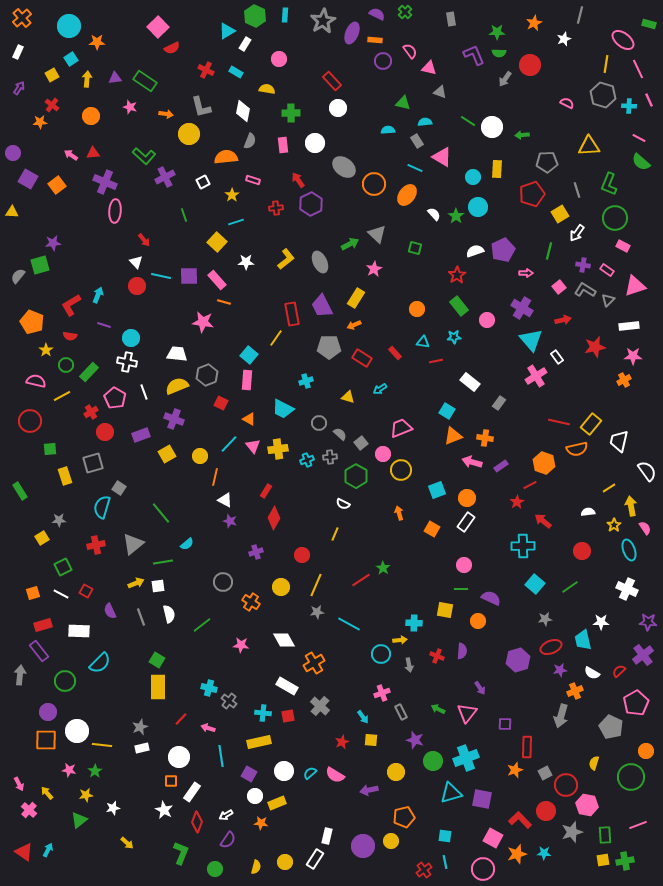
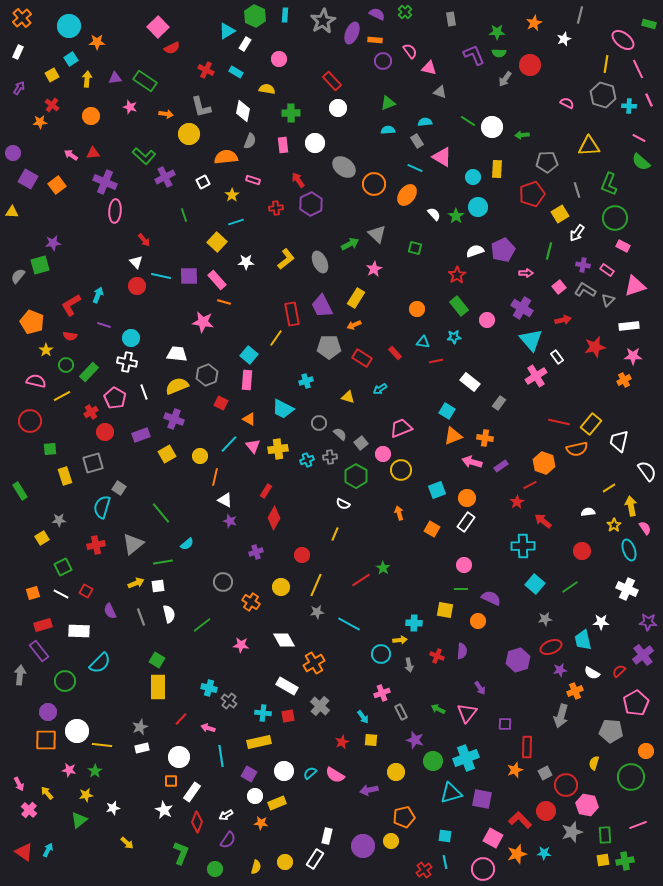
green triangle at (403, 103): moved 15 px left; rotated 35 degrees counterclockwise
gray pentagon at (611, 727): moved 4 px down; rotated 20 degrees counterclockwise
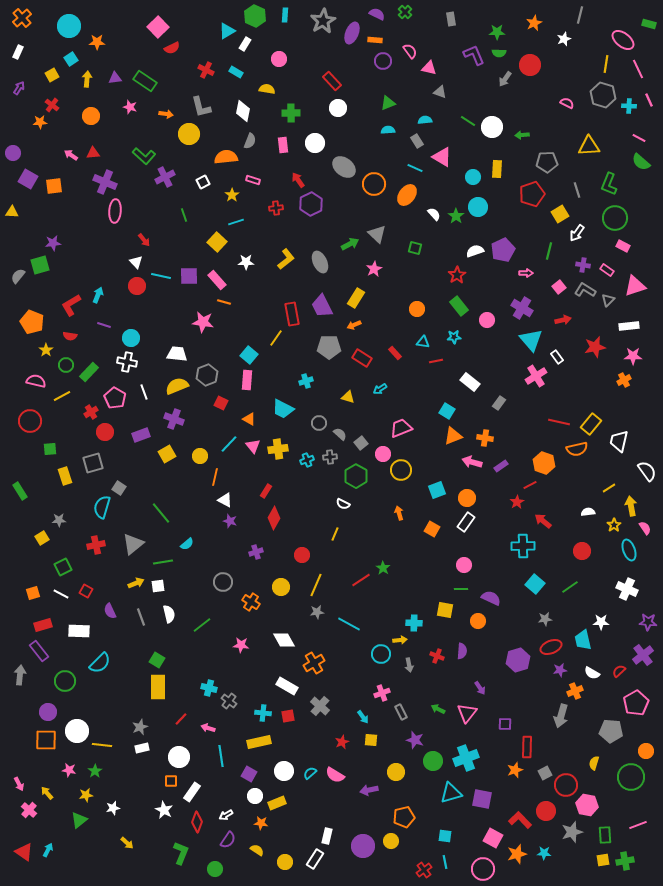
cyan semicircle at (425, 122): moved 2 px up
orange square at (57, 185): moved 3 px left, 1 px down; rotated 30 degrees clockwise
yellow semicircle at (256, 867): moved 1 px right, 17 px up; rotated 72 degrees counterclockwise
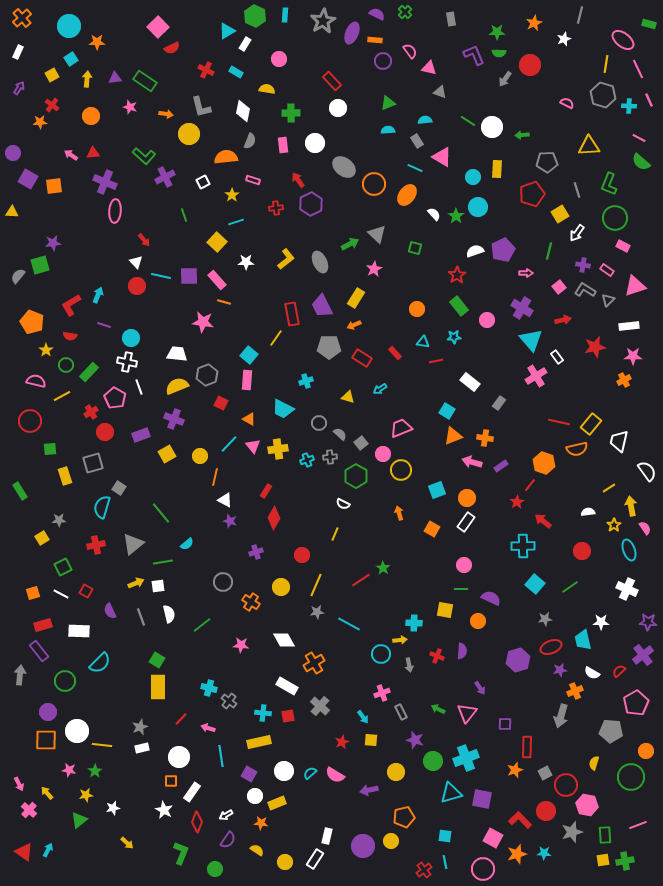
white line at (144, 392): moved 5 px left, 5 px up
red line at (530, 485): rotated 24 degrees counterclockwise
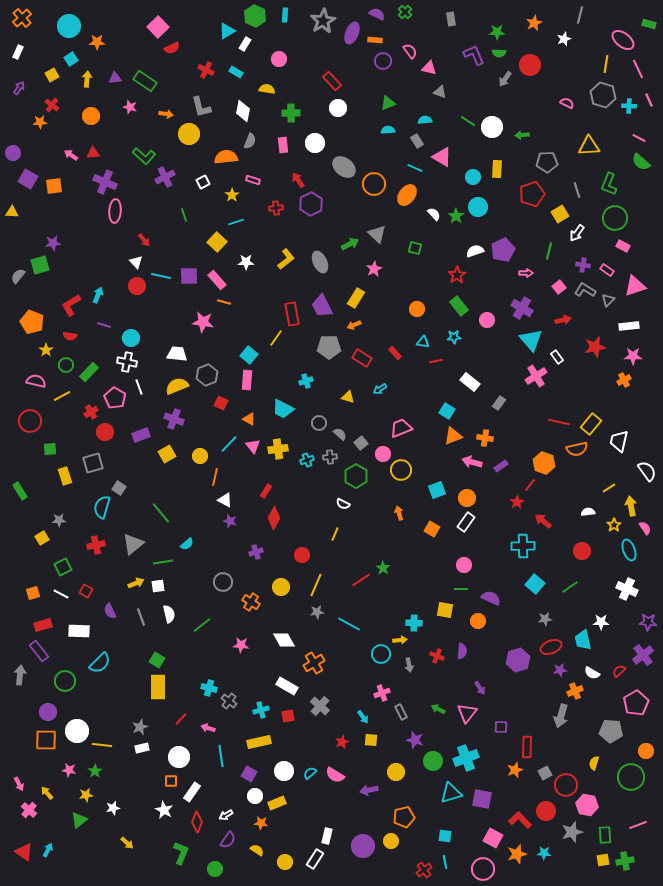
cyan cross at (263, 713): moved 2 px left, 3 px up; rotated 21 degrees counterclockwise
purple square at (505, 724): moved 4 px left, 3 px down
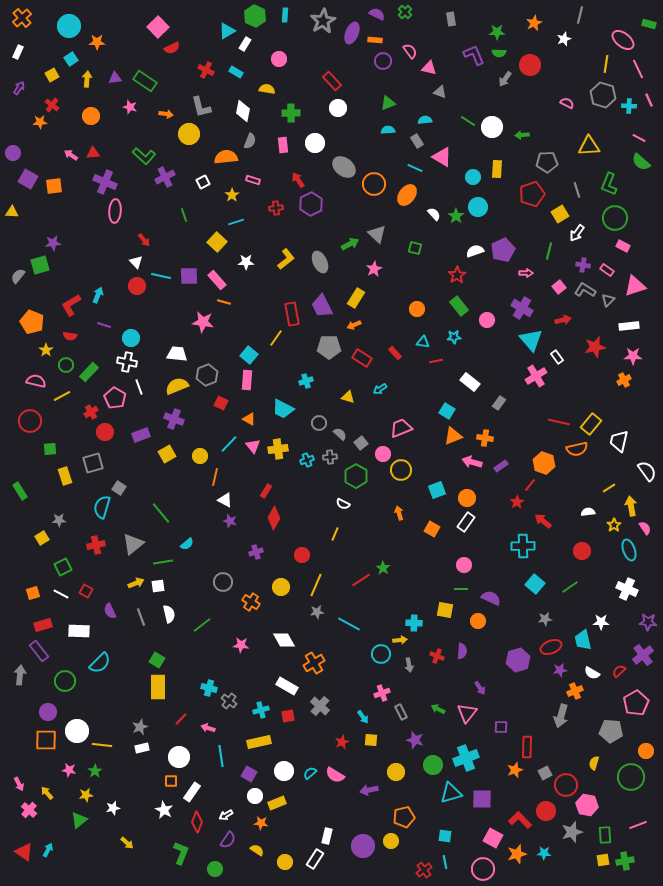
green circle at (433, 761): moved 4 px down
purple square at (482, 799): rotated 10 degrees counterclockwise
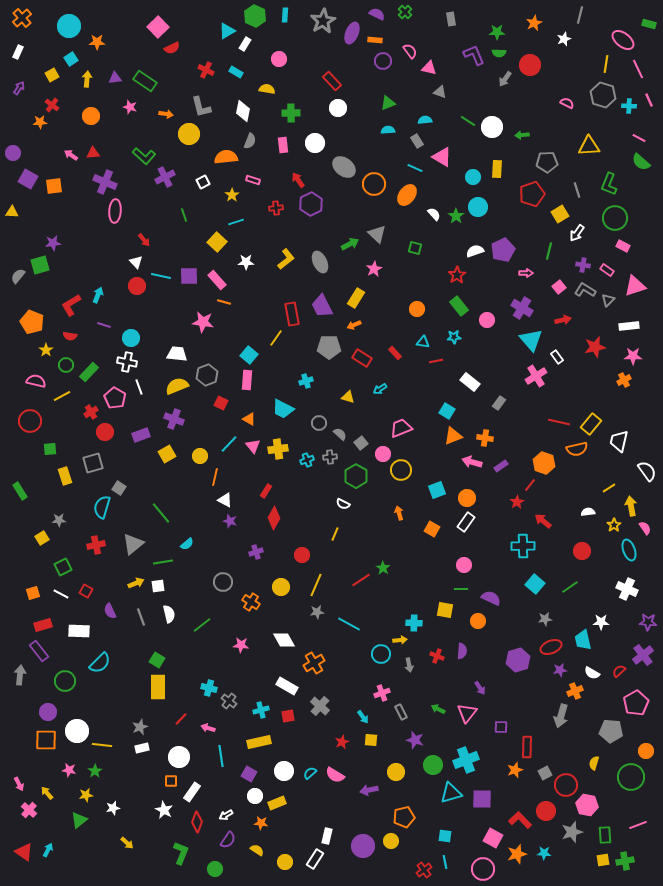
cyan cross at (466, 758): moved 2 px down
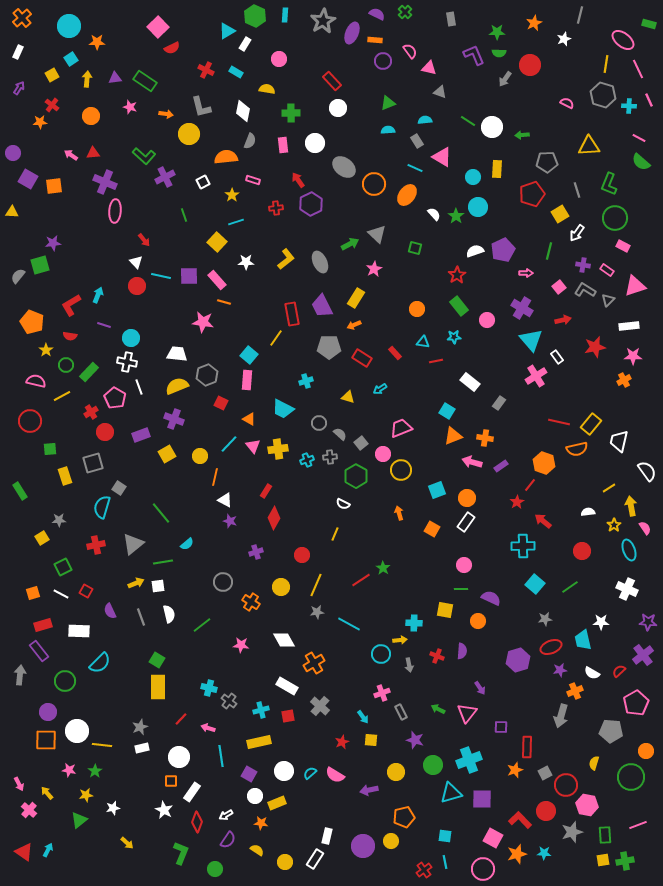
cyan cross at (466, 760): moved 3 px right
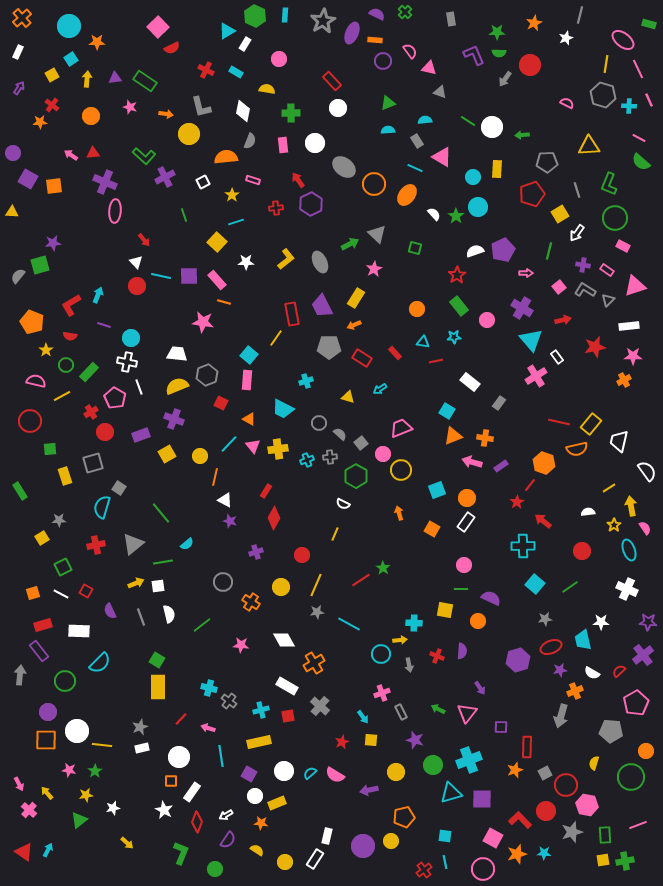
white star at (564, 39): moved 2 px right, 1 px up
